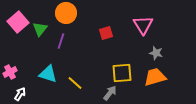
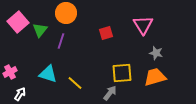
green triangle: moved 1 px down
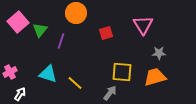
orange circle: moved 10 px right
gray star: moved 3 px right; rotated 16 degrees counterclockwise
yellow square: moved 1 px up; rotated 10 degrees clockwise
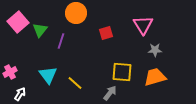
gray star: moved 4 px left, 3 px up
cyan triangle: moved 1 px down; rotated 36 degrees clockwise
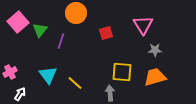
gray arrow: rotated 42 degrees counterclockwise
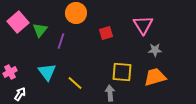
cyan triangle: moved 1 px left, 3 px up
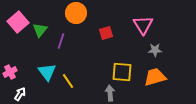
yellow line: moved 7 px left, 2 px up; rotated 14 degrees clockwise
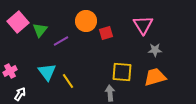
orange circle: moved 10 px right, 8 px down
purple line: rotated 42 degrees clockwise
pink cross: moved 1 px up
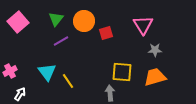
orange circle: moved 2 px left
green triangle: moved 16 px right, 11 px up
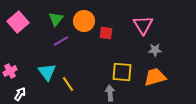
red square: rotated 24 degrees clockwise
yellow line: moved 3 px down
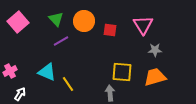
green triangle: rotated 21 degrees counterclockwise
red square: moved 4 px right, 3 px up
cyan triangle: rotated 30 degrees counterclockwise
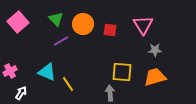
orange circle: moved 1 px left, 3 px down
white arrow: moved 1 px right, 1 px up
